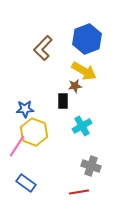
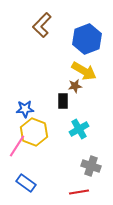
brown L-shape: moved 1 px left, 23 px up
cyan cross: moved 3 px left, 3 px down
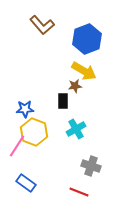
brown L-shape: rotated 85 degrees counterclockwise
cyan cross: moved 3 px left
red line: rotated 30 degrees clockwise
